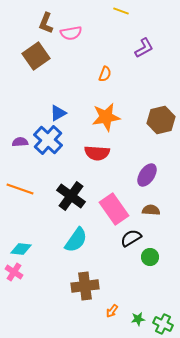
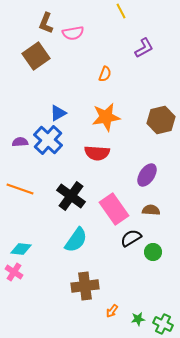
yellow line: rotated 42 degrees clockwise
pink semicircle: moved 2 px right
green circle: moved 3 px right, 5 px up
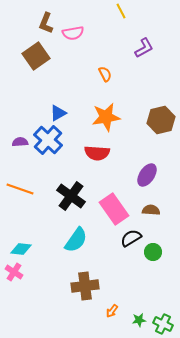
orange semicircle: rotated 49 degrees counterclockwise
green star: moved 1 px right, 1 px down
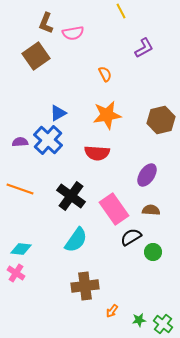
orange star: moved 1 px right, 2 px up
black semicircle: moved 1 px up
pink cross: moved 2 px right, 1 px down
green cross: rotated 12 degrees clockwise
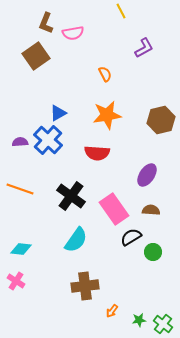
pink cross: moved 8 px down
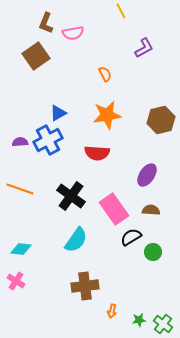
blue cross: rotated 20 degrees clockwise
orange arrow: rotated 24 degrees counterclockwise
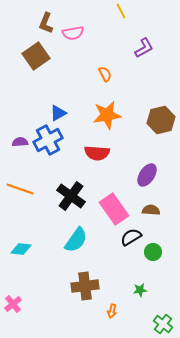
pink cross: moved 3 px left, 23 px down; rotated 18 degrees clockwise
green star: moved 1 px right, 30 px up
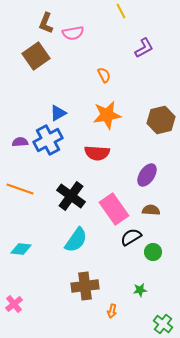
orange semicircle: moved 1 px left, 1 px down
pink cross: moved 1 px right
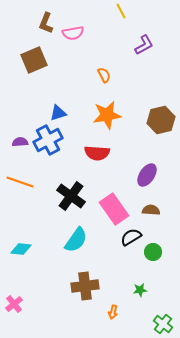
purple L-shape: moved 3 px up
brown square: moved 2 px left, 4 px down; rotated 12 degrees clockwise
blue triangle: rotated 12 degrees clockwise
orange line: moved 7 px up
orange arrow: moved 1 px right, 1 px down
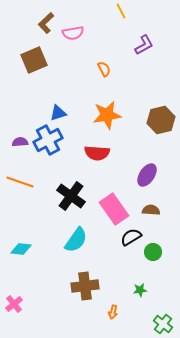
brown L-shape: rotated 25 degrees clockwise
orange semicircle: moved 6 px up
